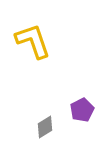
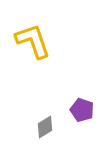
purple pentagon: rotated 25 degrees counterclockwise
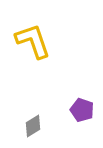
gray diamond: moved 12 px left, 1 px up
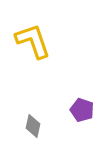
gray diamond: rotated 45 degrees counterclockwise
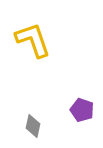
yellow L-shape: moved 1 px up
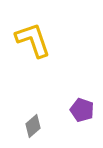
gray diamond: rotated 35 degrees clockwise
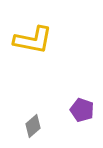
yellow L-shape: rotated 120 degrees clockwise
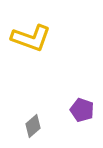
yellow L-shape: moved 2 px left, 2 px up; rotated 9 degrees clockwise
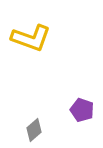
gray diamond: moved 1 px right, 4 px down
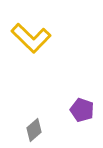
yellow L-shape: rotated 24 degrees clockwise
